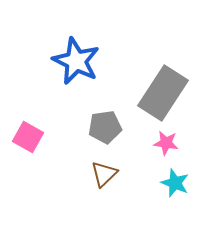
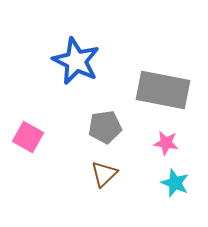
gray rectangle: moved 3 px up; rotated 68 degrees clockwise
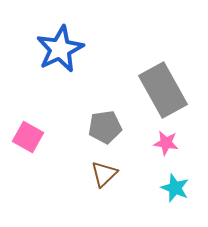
blue star: moved 16 px left, 12 px up; rotated 21 degrees clockwise
gray rectangle: rotated 50 degrees clockwise
cyan star: moved 5 px down
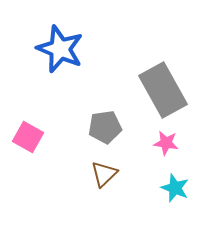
blue star: rotated 24 degrees counterclockwise
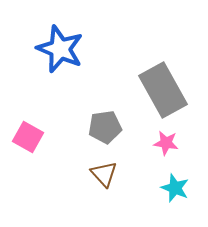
brown triangle: rotated 28 degrees counterclockwise
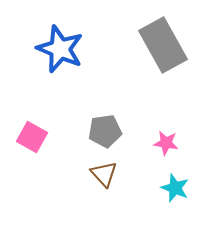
gray rectangle: moved 45 px up
gray pentagon: moved 4 px down
pink square: moved 4 px right
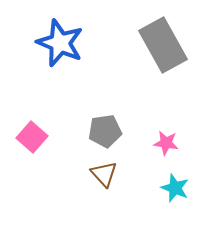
blue star: moved 6 px up
pink square: rotated 12 degrees clockwise
